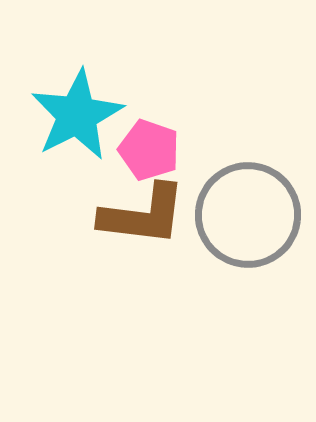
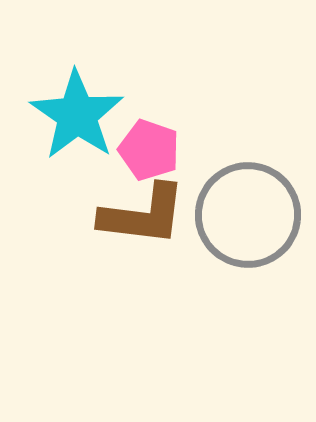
cyan star: rotated 10 degrees counterclockwise
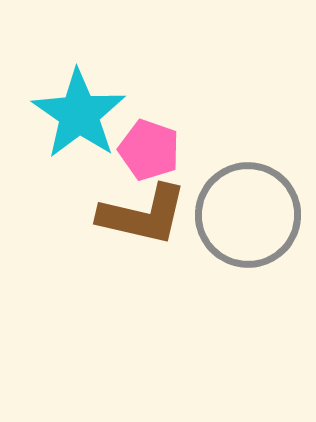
cyan star: moved 2 px right, 1 px up
brown L-shape: rotated 6 degrees clockwise
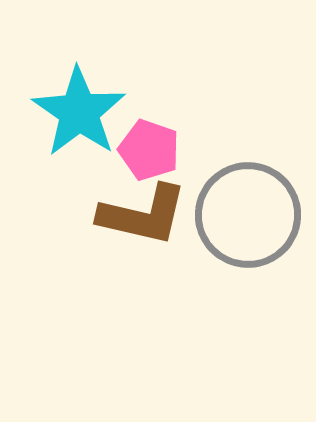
cyan star: moved 2 px up
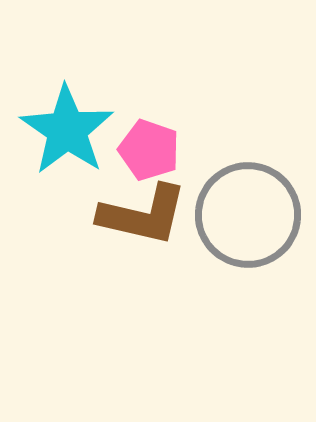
cyan star: moved 12 px left, 18 px down
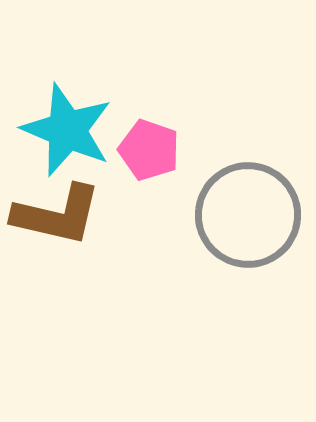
cyan star: rotated 12 degrees counterclockwise
brown L-shape: moved 86 px left
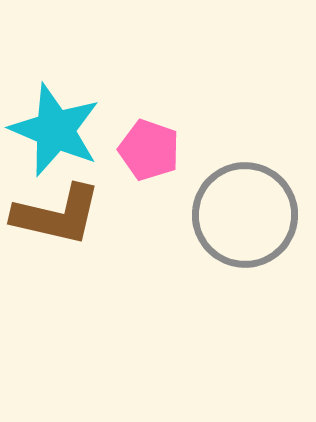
cyan star: moved 12 px left
gray circle: moved 3 px left
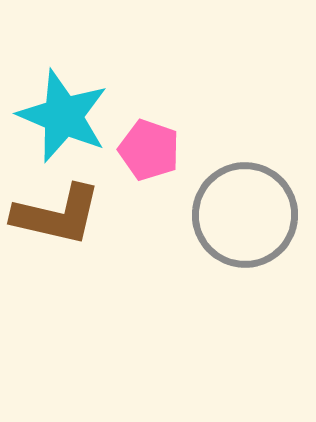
cyan star: moved 8 px right, 14 px up
